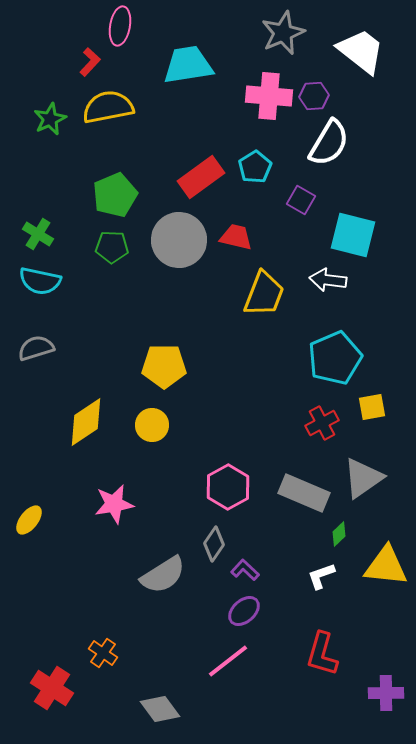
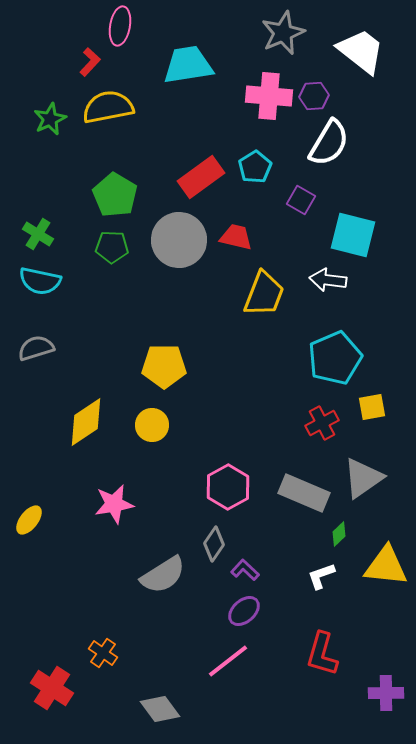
green pentagon at (115, 195): rotated 18 degrees counterclockwise
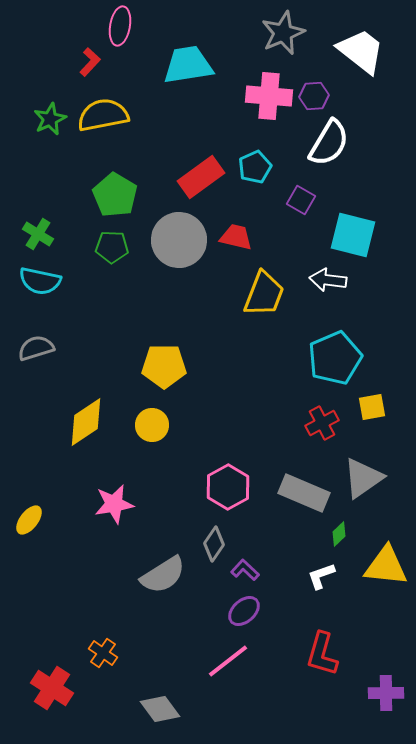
yellow semicircle at (108, 107): moved 5 px left, 8 px down
cyan pentagon at (255, 167): rotated 8 degrees clockwise
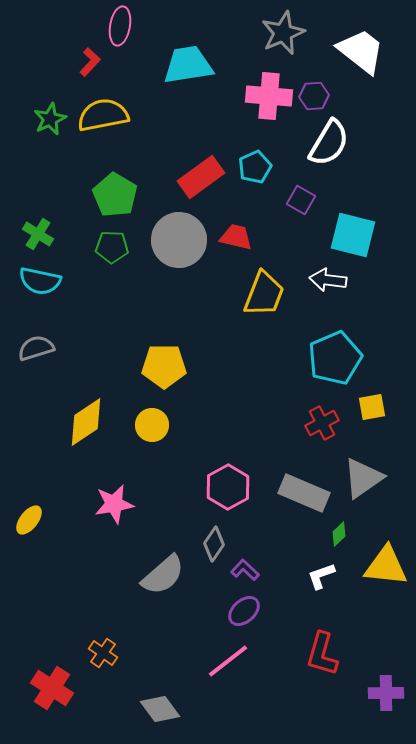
gray semicircle at (163, 575): rotated 9 degrees counterclockwise
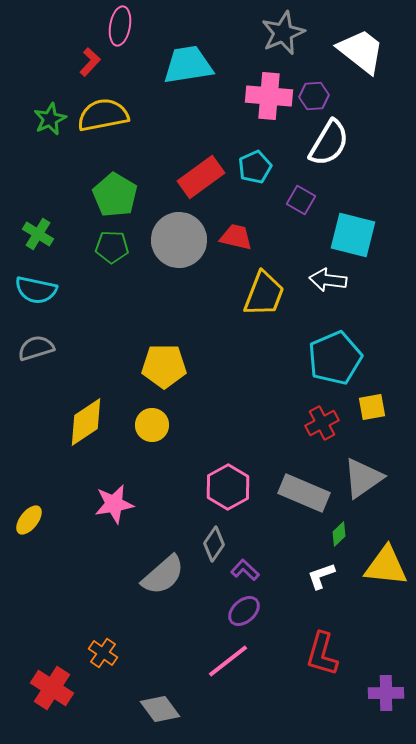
cyan semicircle at (40, 281): moved 4 px left, 9 px down
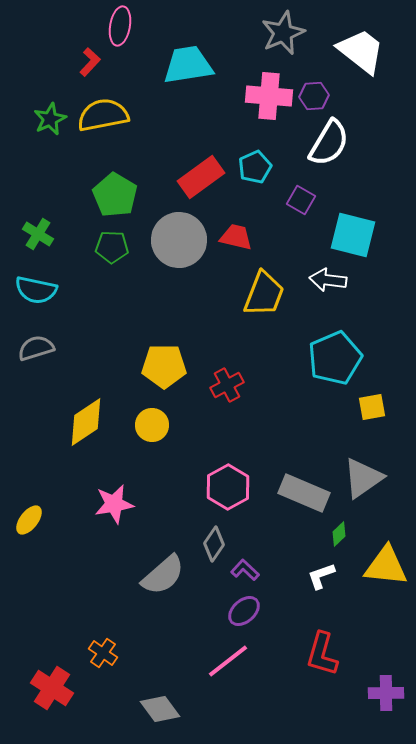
red cross at (322, 423): moved 95 px left, 38 px up
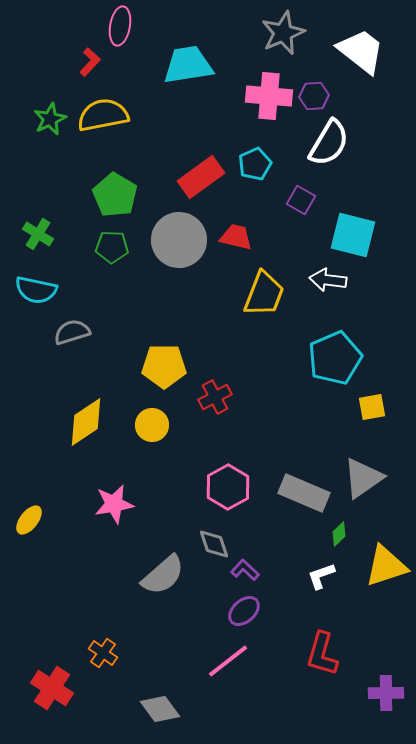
cyan pentagon at (255, 167): moved 3 px up
gray semicircle at (36, 348): moved 36 px right, 16 px up
red cross at (227, 385): moved 12 px left, 12 px down
gray diamond at (214, 544): rotated 52 degrees counterclockwise
yellow triangle at (386, 566): rotated 24 degrees counterclockwise
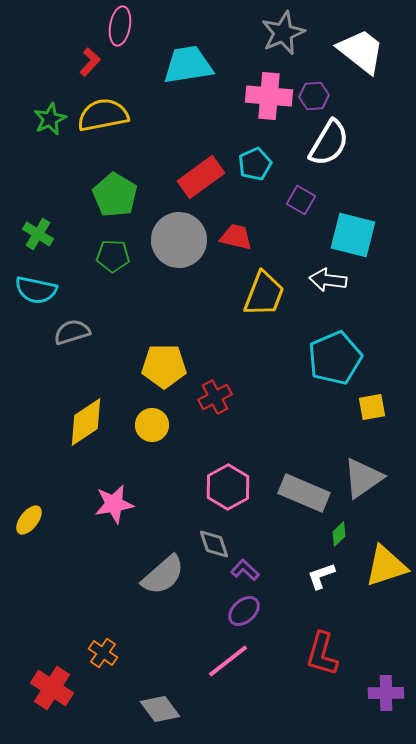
green pentagon at (112, 247): moved 1 px right, 9 px down
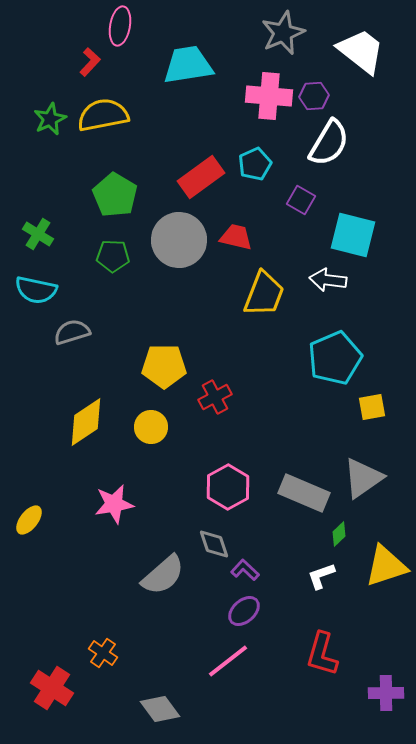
yellow circle at (152, 425): moved 1 px left, 2 px down
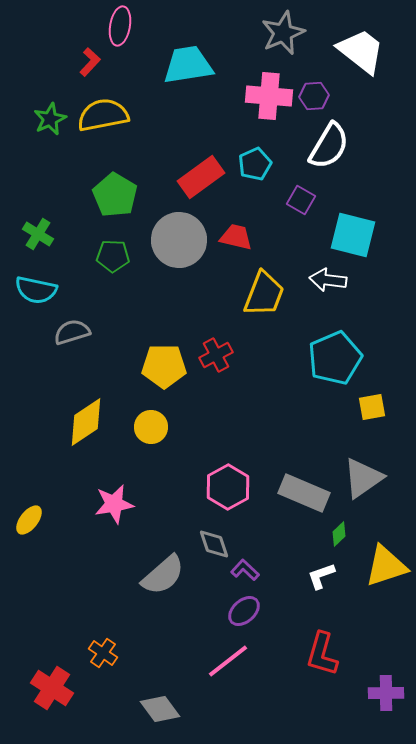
white semicircle at (329, 143): moved 3 px down
red cross at (215, 397): moved 1 px right, 42 px up
